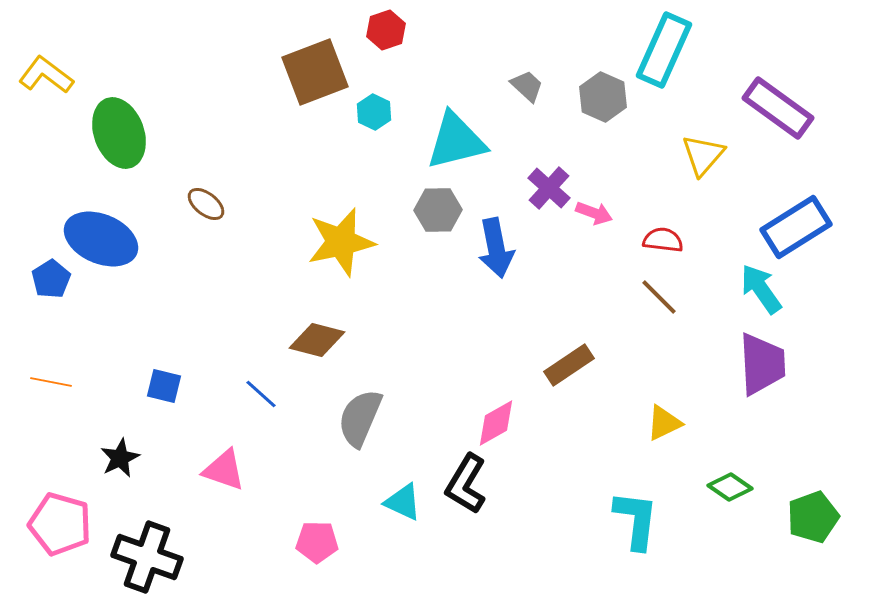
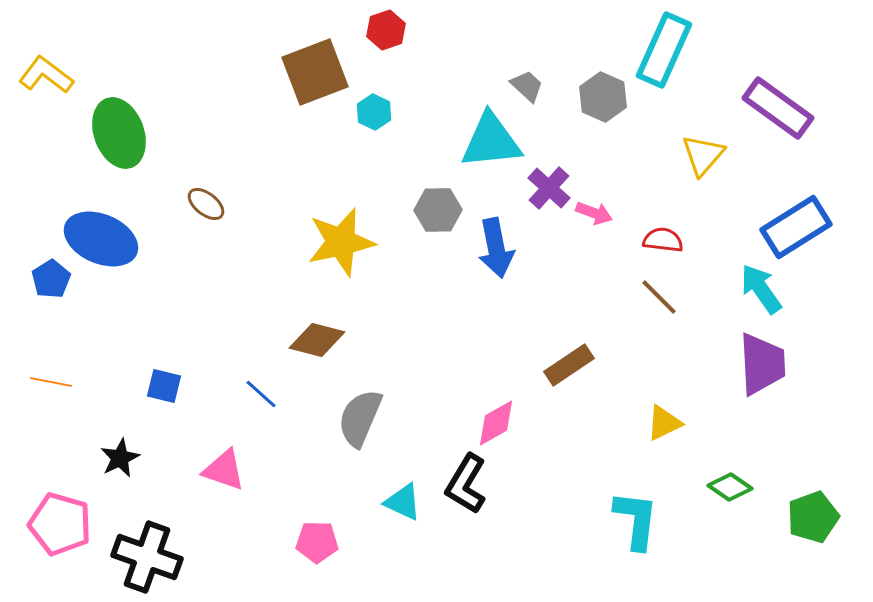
cyan triangle at (456, 141): moved 35 px right; rotated 8 degrees clockwise
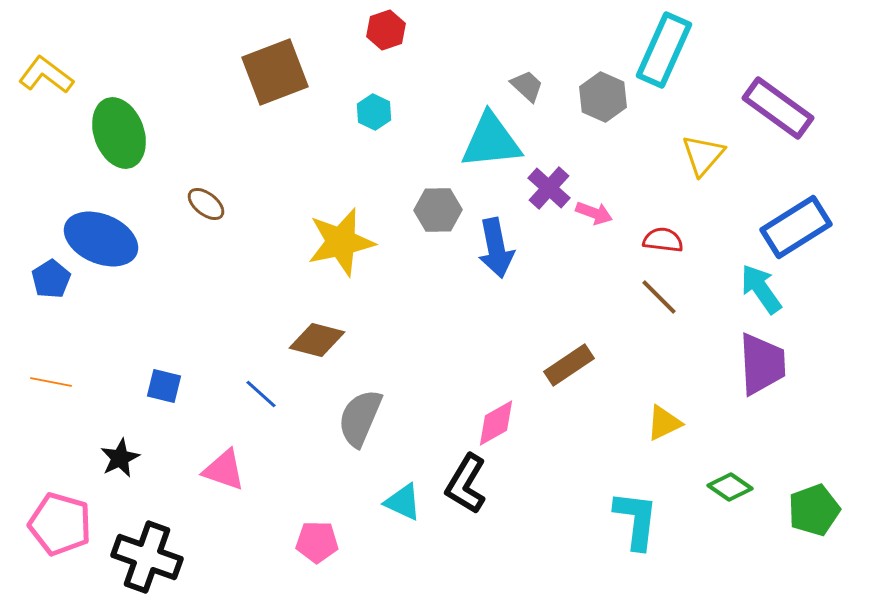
brown square at (315, 72): moved 40 px left
green pentagon at (813, 517): moved 1 px right, 7 px up
